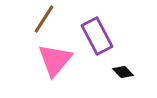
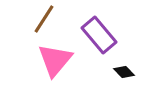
purple rectangle: moved 2 px right, 1 px up; rotated 12 degrees counterclockwise
black diamond: moved 1 px right
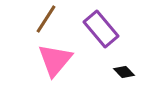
brown line: moved 2 px right
purple rectangle: moved 2 px right, 6 px up
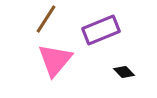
purple rectangle: moved 1 px down; rotated 72 degrees counterclockwise
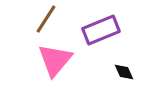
black diamond: rotated 20 degrees clockwise
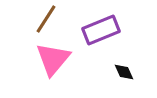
pink triangle: moved 2 px left, 1 px up
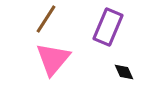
purple rectangle: moved 7 px right, 3 px up; rotated 45 degrees counterclockwise
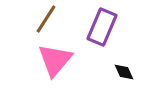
purple rectangle: moved 6 px left
pink triangle: moved 2 px right, 1 px down
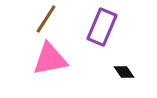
pink triangle: moved 5 px left, 1 px up; rotated 39 degrees clockwise
black diamond: rotated 10 degrees counterclockwise
